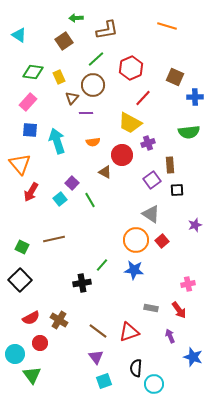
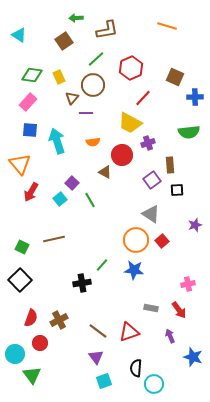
green diamond at (33, 72): moved 1 px left, 3 px down
red semicircle at (31, 318): rotated 42 degrees counterclockwise
brown cross at (59, 320): rotated 30 degrees clockwise
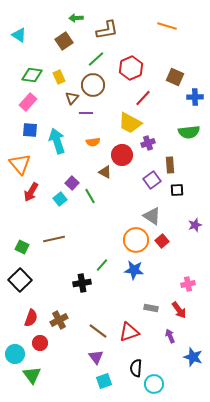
green line at (90, 200): moved 4 px up
gray triangle at (151, 214): moved 1 px right, 2 px down
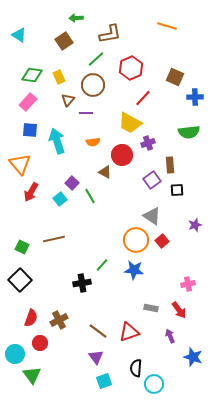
brown L-shape at (107, 30): moved 3 px right, 4 px down
brown triangle at (72, 98): moved 4 px left, 2 px down
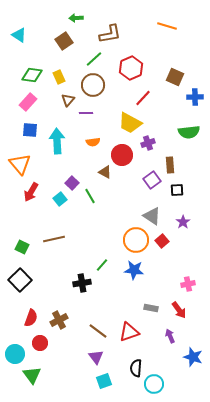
green line at (96, 59): moved 2 px left
cyan arrow at (57, 141): rotated 15 degrees clockwise
purple star at (195, 225): moved 12 px left, 3 px up; rotated 16 degrees counterclockwise
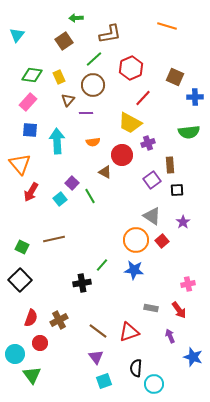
cyan triangle at (19, 35): moved 2 px left; rotated 35 degrees clockwise
